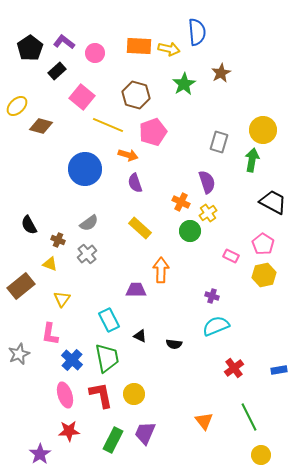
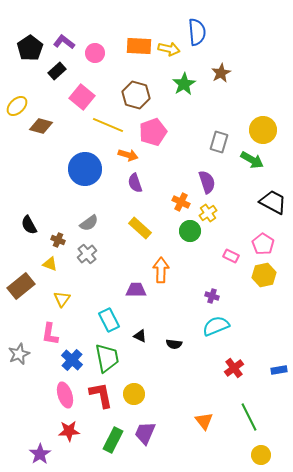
green arrow at (252, 160): rotated 110 degrees clockwise
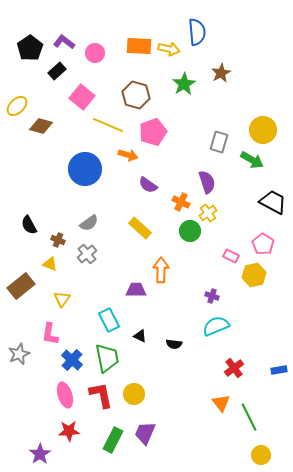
purple semicircle at (135, 183): moved 13 px right, 2 px down; rotated 36 degrees counterclockwise
yellow hexagon at (264, 275): moved 10 px left
orange triangle at (204, 421): moved 17 px right, 18 px up
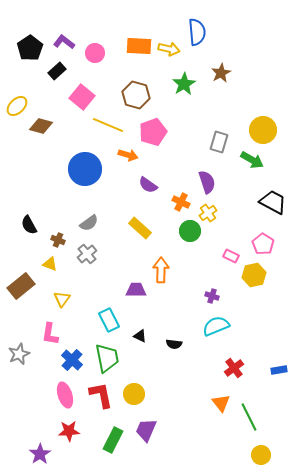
purple trapezoid at (145, 433): moved 1 px right, 3 px up
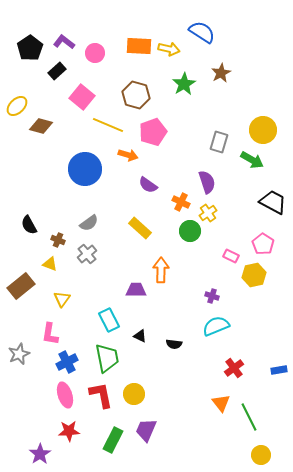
blue semicircle at (197, 32): moved 5 px right; rotated 52 degrees counterclockwise
blue cross at (72, 360): moved 5 px left, 2 px down; rotated 20 degrees clockwise
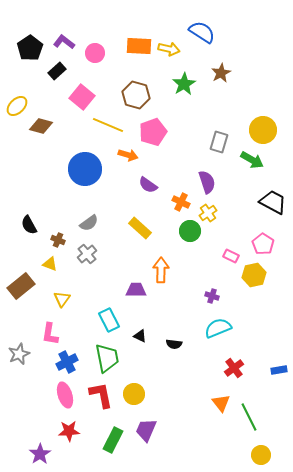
cyan semicircle at (216, 326): moved 2 px right, 2 px down
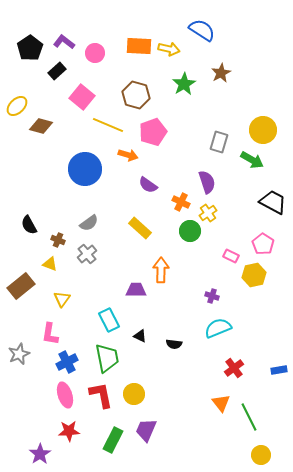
blue semicircle at (202, 32): moved 2 px up
